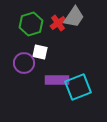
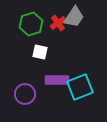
purple circle: moved 1 px right, 31 px down
cyan square: moved 2 px right
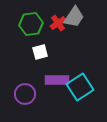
green hexagon: rotated 10 degrees clockwise
white square: rotated 28 degrees counterclockwise
cyan square: rotated 12 degrees counterclockwise
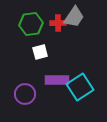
red cross: rotated 35 degrees clockwise
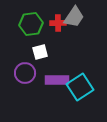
purple circle: moved 21 px up
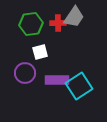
cyan square: moved 1 px left, 1 px up
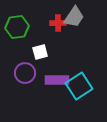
green hexagon: moved 14 px left, 3 px down
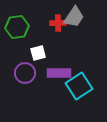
white square: moved 2 px left, 1 px down
purple rectangle: moved 2 px right, 7 px up
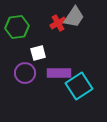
red cross: rotated 28 degrees counterclockwise
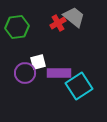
gray trapezoid: rotated 85 degrees counterclockwise
white square: moved 9 px down
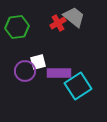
purple circle: moved 2 px up
cyan square: moved 1 px left
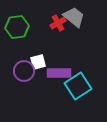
purple circle: moved 1 px left
